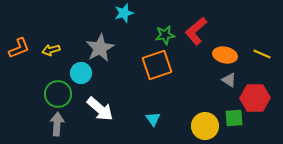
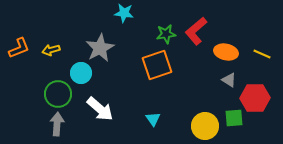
cyan star: rotated 24 degrees clockwise
green star: moved 1 px right, 1 px up
orange ellipse: moved 1 px right, 3 px up
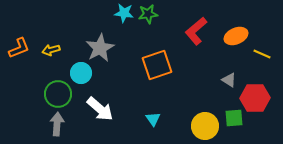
green star: moved 18 px left, 20 px up
orange ellipse: moved 10 px right, 16 px up; rotated 35 degrees counterclockwise
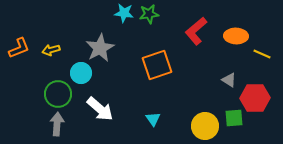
green star: moved 1 px right
orange ellipse: rotated 25 degrees clockwise
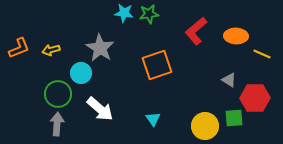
gray star: rotated 12 degrees counterclockwise
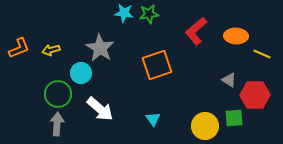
red hexagon: moved 3 px up
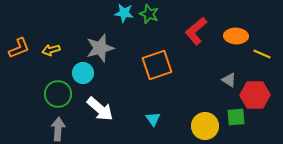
green star: rotated 30 degrees clockwise
gray star: rotated 24 degrees clockwise
cyan circle: moved 2 px right
green square: moved 2 px right, 1 px up
gray arrow: moved 1 px right, 5 px down
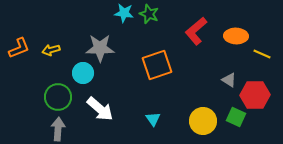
gray star: rotated 16 degrees clockwise
green circle: moved 3 px down
green square: rotated 30 degrees clockwise
yellow circle: moved 2 px left, 5 px up
